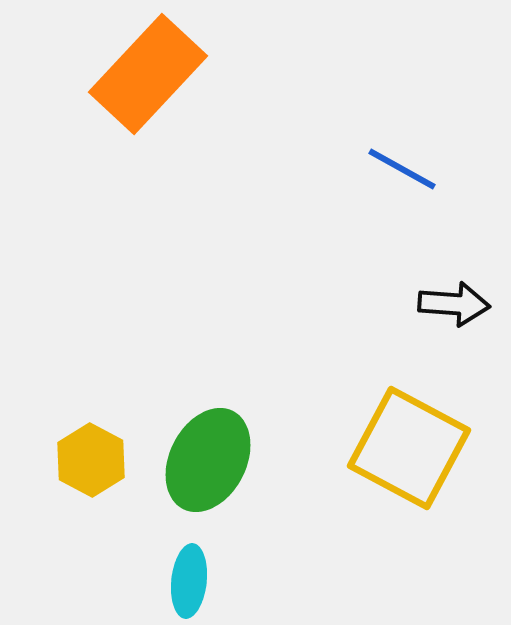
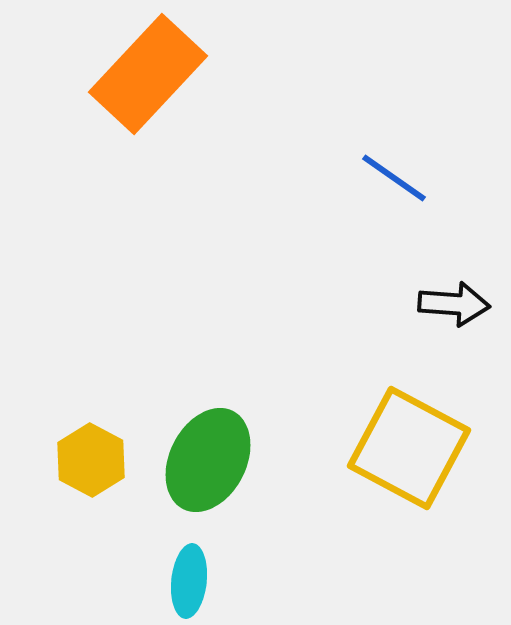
blue line: moved 8 px left, 9 px down; rotated 6 degrees clockwise
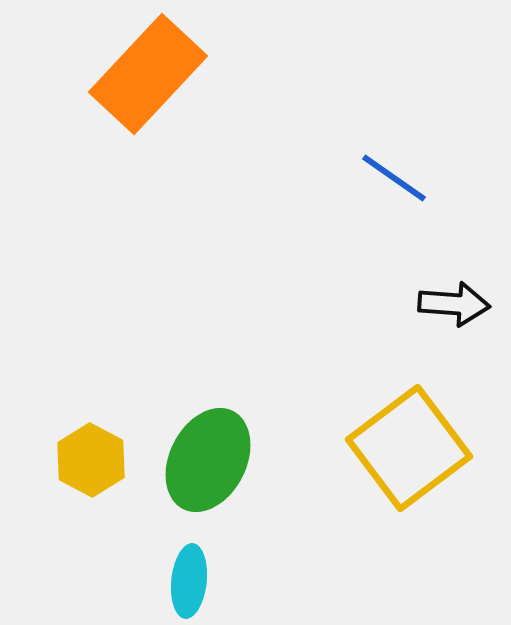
yellow square: rotated 25 degrees clockwise
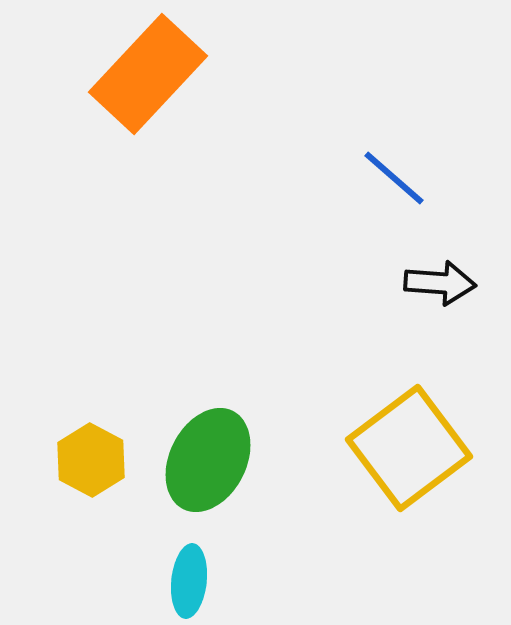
blue line: rotated 6 degrees clockwise
black arrow: moved 14 px left, 21 px up
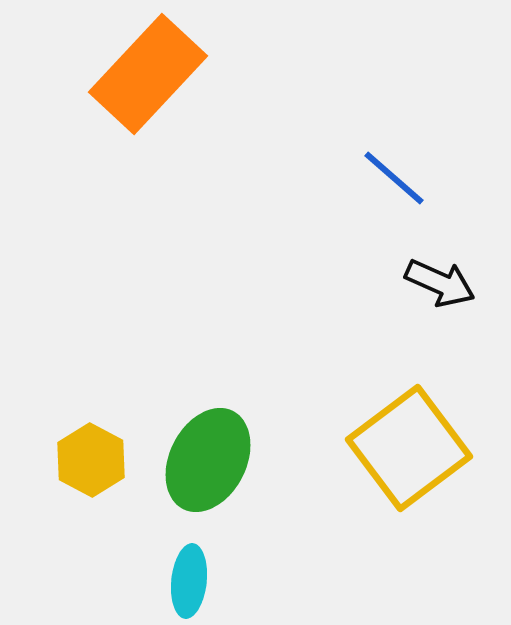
black arrow: rotated 20 degrees clockwise
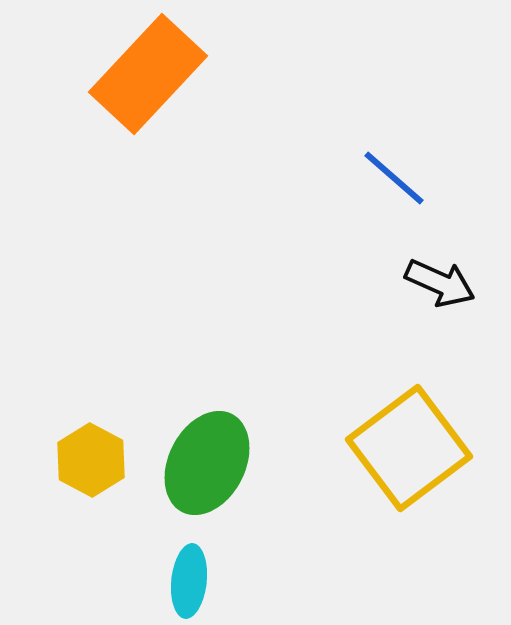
green ellipse: moved 1 px left, 3 px down
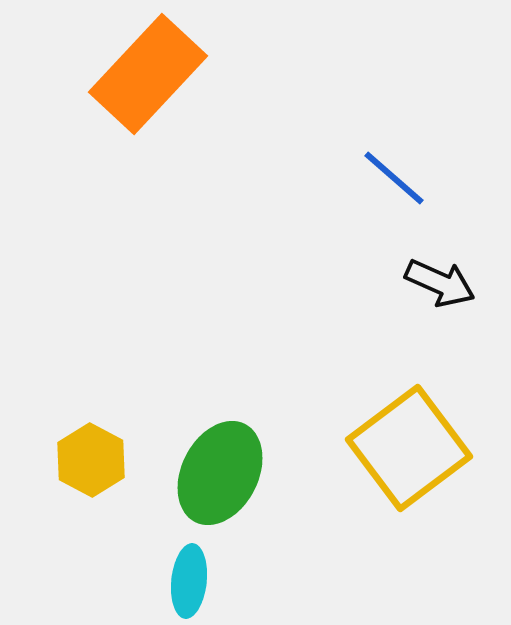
green ellipse: moved 13 px right, 10 px down
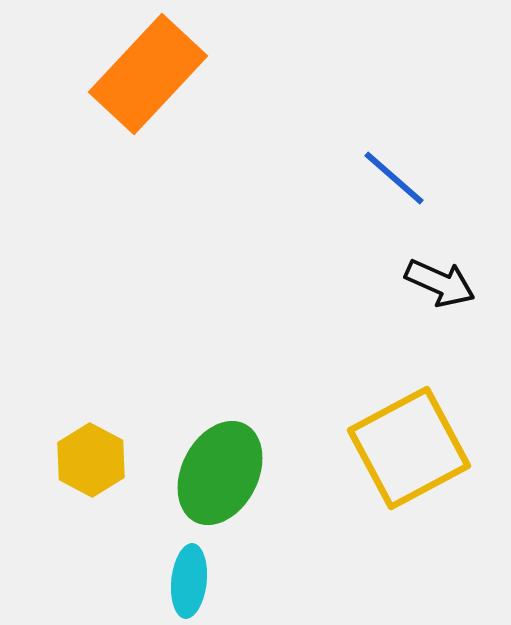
yellow square: rotated 9 degrees clockwise
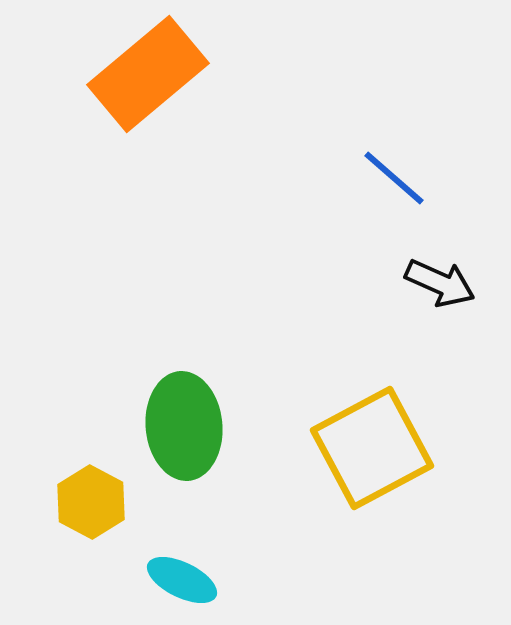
orange rectangle: rotated 7 degrees clockwise
yellow square: moved 37 px left
yellow hexagon: moved 42 px down
green ellipse: moved 36 px left, 47 px up; rotated 32 degrees counterclockwise
cyan ellipse: moved 7 px left, 1 px up; rotated 70 degrees counterclockwise
